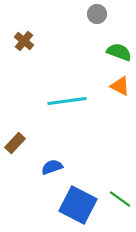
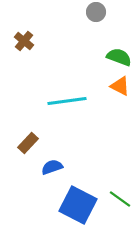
gray circle: moved 1 px left, 2 px up
green semicircle: moved 5 px down
brown rectangle: moved 13 px right
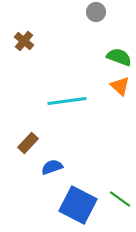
orange triangle: rotated 15 degrees clockwise
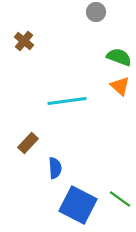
blue semicircle: moved 3 px right, 1 px down; rotated 105 degrees clockwise
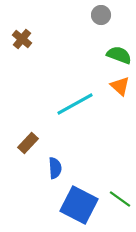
gray circle: moved 5 px right, 3 px down
brown cross: moved 2 px left, 2 px up
green semicircle: moved 2 px up
cyan line: moved 8 px right, 3 px down; rotated 21 degrees counterclockwise
blue square: moved 1 px right
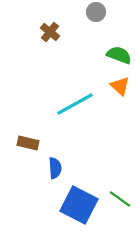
gray circle: moved 5 px left, 3 px up
brown cross: moved 28 px right, 7 px up
brown rectangle: rotated 60 degrees clockwise
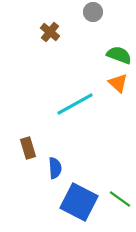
gray circle: moved 3 px left
orange triangle: moved 2 px left, 3 px up
brown rectangle: moved 5 px down; rotated 60 degrees clockwise
blue square: moved 3 px up
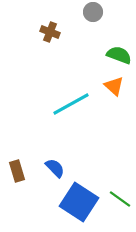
brown cross: rotated 18 degrees counterclockwise
orange triangle: moved 4 px left, 3 px down
cyan line: moved 4 px left
brown rectangle: moved 11 px left, 23 px down
blue semicircle: rotated 40 degrees counterclockwise
blue square: rotated 6 degrees clockwise
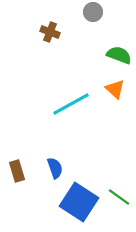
orange triangle: moved 1 px right, 3 px down
blue semicircle: rotated 25 degrees clockwise
green line: moved 1 px left, 2 px up
